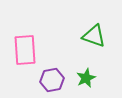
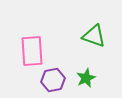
pink rectangle: moved 7 px right, 1 px down
purple hexagon: moved 1 px right
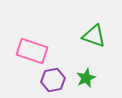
pink rectangle: rotated 68 degrees counterclockwise
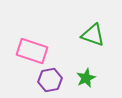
green triangle: moved 1 px left, 1 px up
purple hexagon: moved 3 px left
